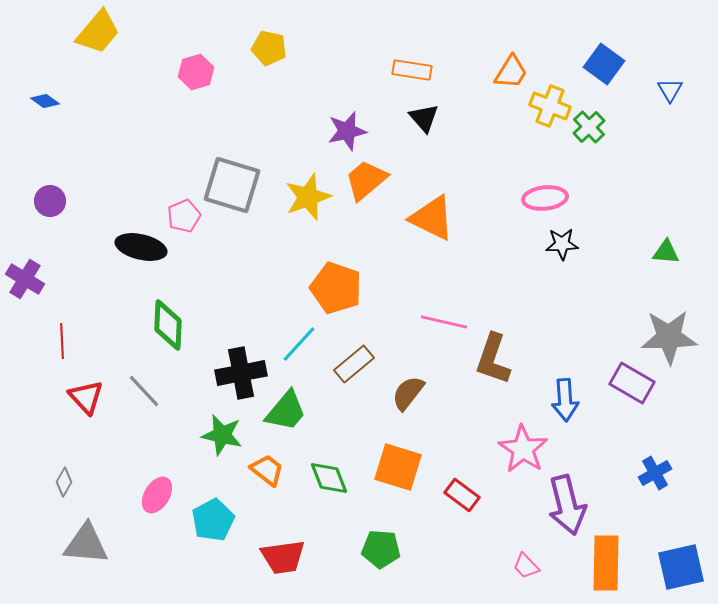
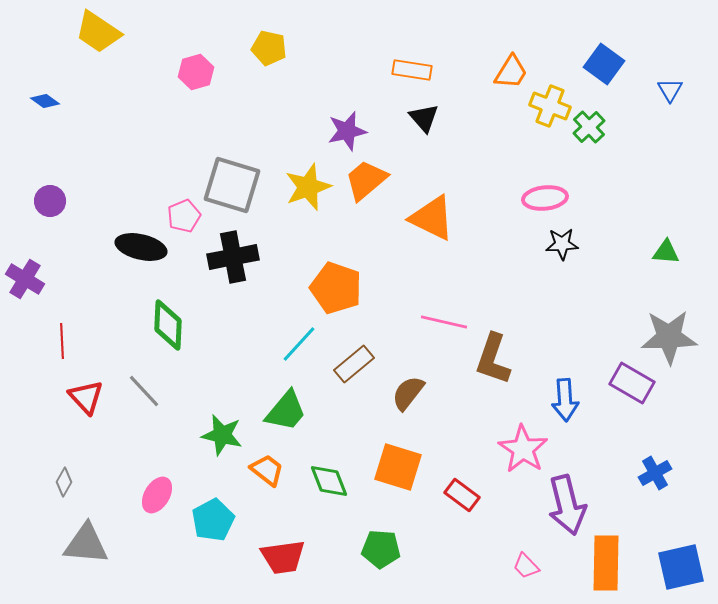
yellow trapezoid at (98, 32): rotated 84 degrees clockwise
yellow star at (308, 197): moved 10 px up
black cross at (241, 373): moved 8 px left, 116 px up
green diamond at (329, 478): moved 3 px down
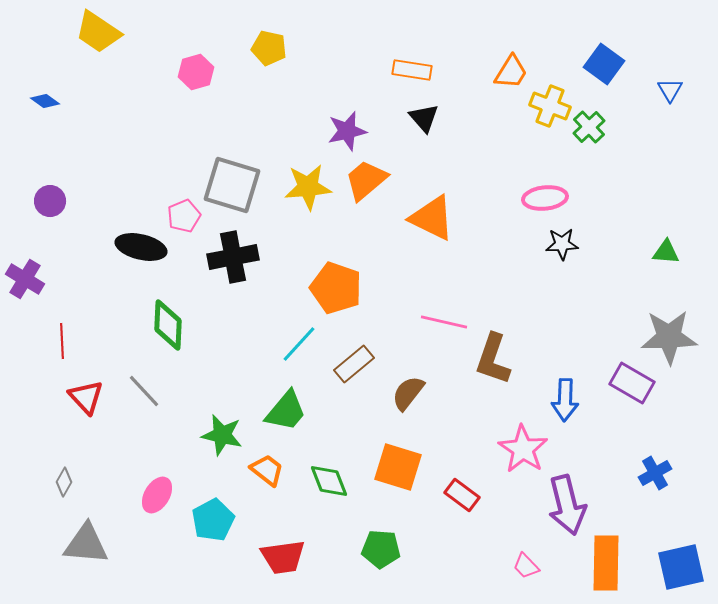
yellow star at (308, 187): rotated 15 degrees clockwise
blue arrow at (565, 400): rotated 6 degrees clockwise
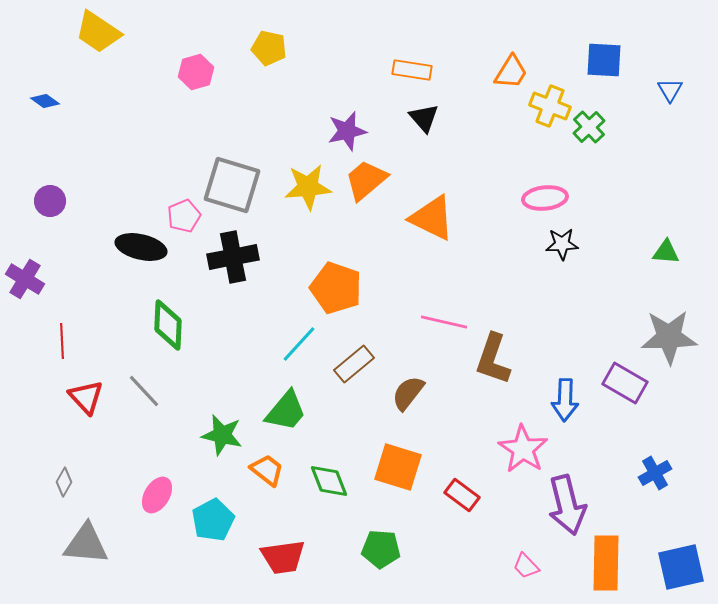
blue square at (604, 64): moved 4 px up; rotated 33 degrees counterclockwise
purple rectangle at (632, 383): moved 7 px left
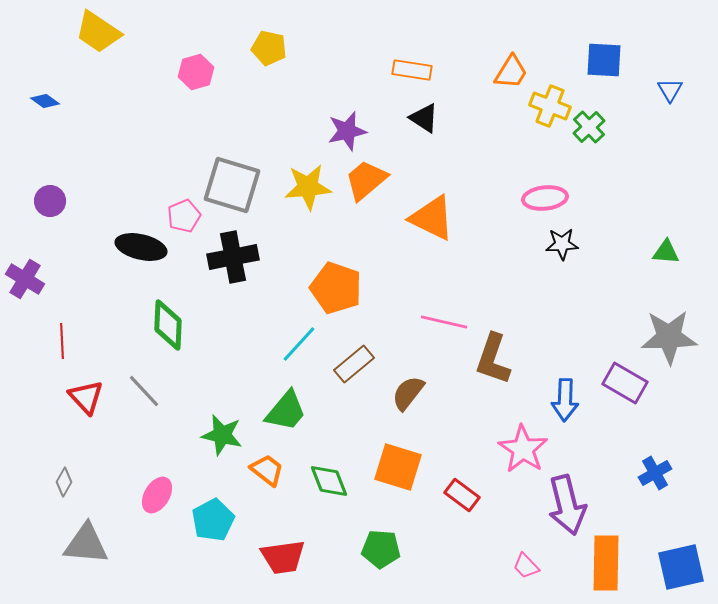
black triangle at (424, 118): rotated 16 degrees counterclockwise
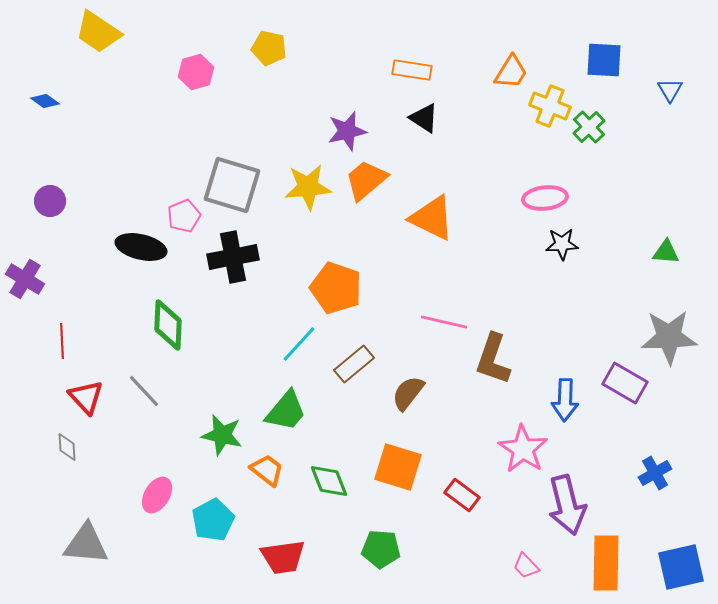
gray diamond at (64, 482): moved 3 px right, 35 px up; rotated 32 degrees counterclockwise
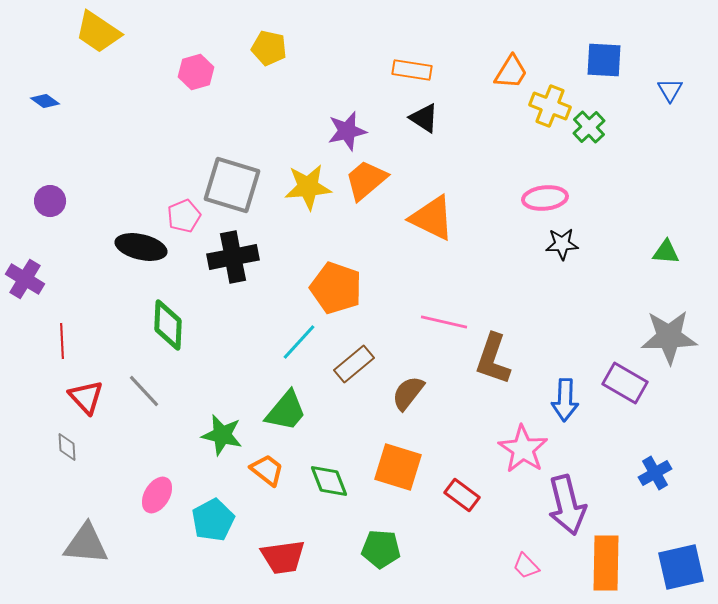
cyan line at (299, 344): moved 2 px up
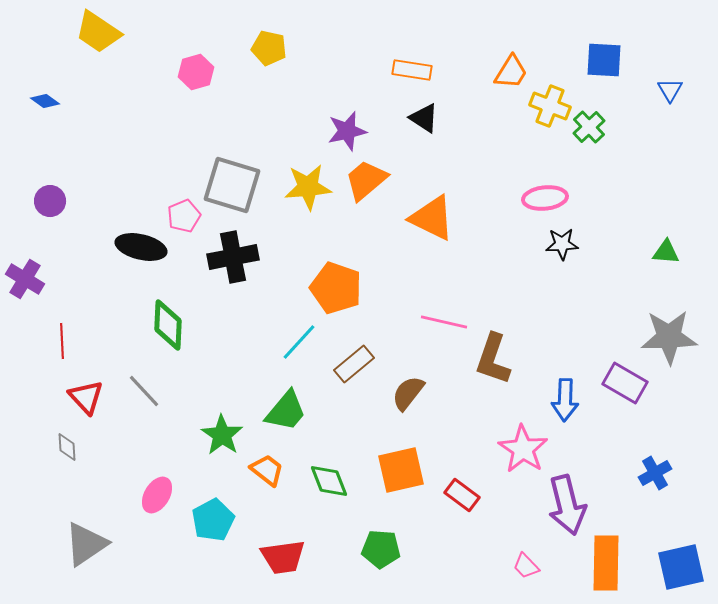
green star at (222, 435): rotated 21 degrees clockwise
orange square at (398, 467): moved 3 px right, 3 px down; rotated 30 degrees counterclockwise
gray triangle at (86, 544): rotated 39 degrees counterclockwise
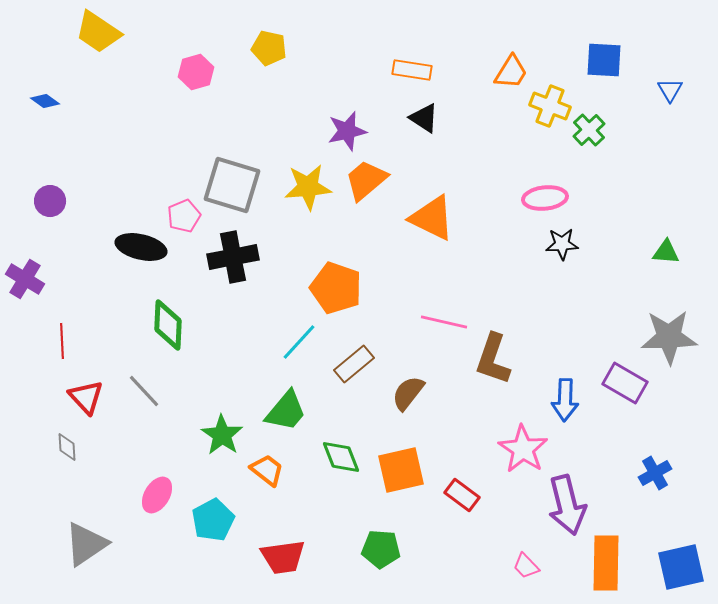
green cross at (589, 127): moved 3 px down
green diamond at (329, 481): moved 12 px right, 24 px up
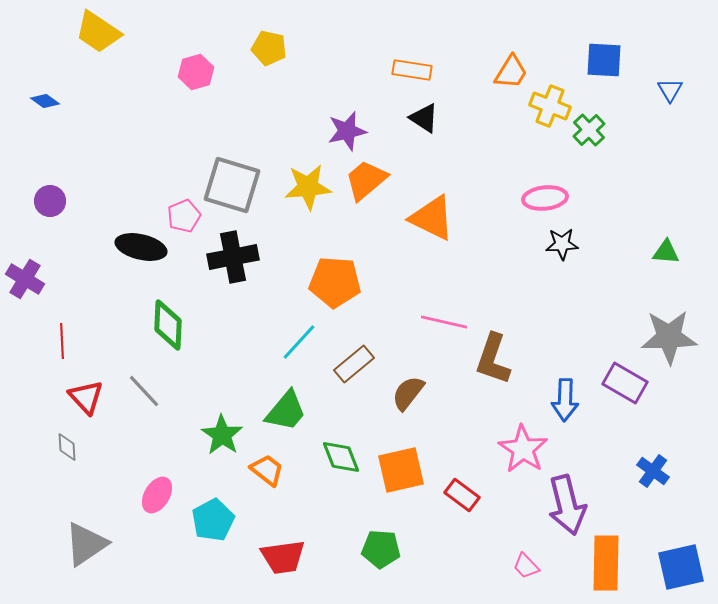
orange pentagon at (336, 288): moved 1 px left, 6 px up; rotated 15 degrees counterclockwise
blue cross at (655, 473): moved 2 px left, 2 px up; rotated 24 degrees counterclockwise
